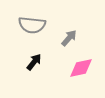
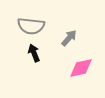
gray semicircle: moved 1 px left, 1 px down
black arrow: moved 9 px up; rotated 60 degrees counterclockwise
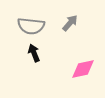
gray arrow: moved 1 px right, 15 px up
pink diamond: moved 2 px right, 1 px down
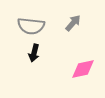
gray arrow: moved 3 px right
black arrow: rotated 144 degrees counterclockwise
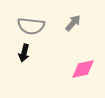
black arrow: moved 10 px left
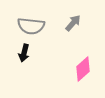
pink diamond: rotated 30 degrees counterclockwise
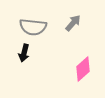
gray semicircle: moved 2 px right, 1 px down
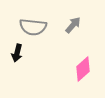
gray arrow: moved 2 px down
black arrow: moved 7 px left
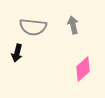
gray arrow: rotated 54 degrees counterclockwise
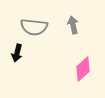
gray semicircle: moved 1 px right
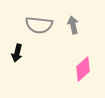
gray semicircle: moved 5 px right, 2 px up
